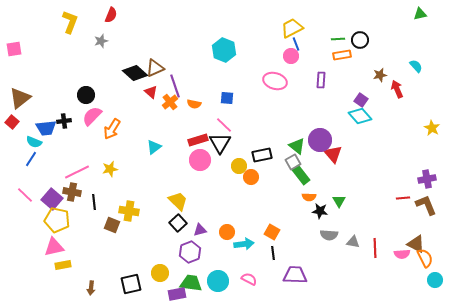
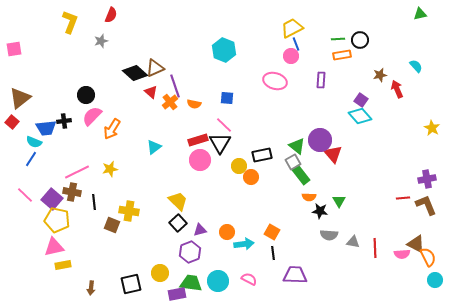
orange semicircle at (425, 258): moved 3 px right, 1 px up
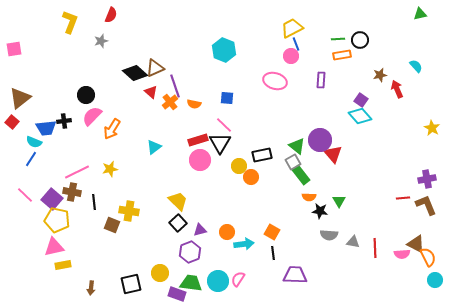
pink semicircle at (249, 279): moved 11 px left; rotated 84 degrees counterclockwise
purple rectangle at (177, 294): rotated 30 degrees clockwise
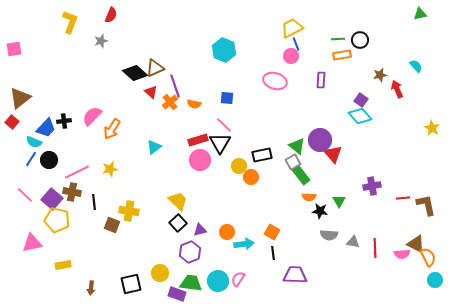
black circle at (86, 95): moved 37 px left, 65 px down
blue trapezoid at (46, 128): rotated 40 degrees counterclockwise
purple cross at (427, 179): moved 55 px left, 7 px down
brown L-shape at (426, 205): rotated 10 degrees clockwise
pink triangle at (54, 247): moved 22 px left, 4 px up
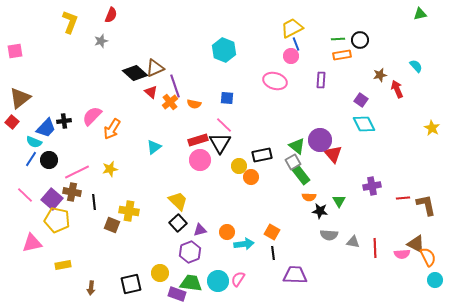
pink square at (14, 49): moved 1 px right, 2 px down
cyan diamond at (360, 116): moved 4 px right, 8 px down; rotated 15 degrees clockwise
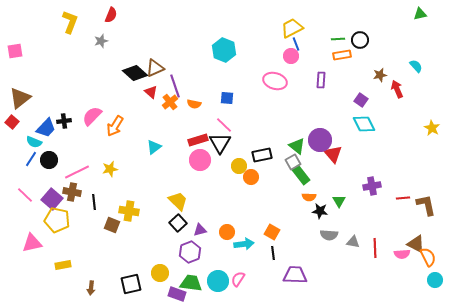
orange arrow at (112, 129): moved 3 px right, 3 px up
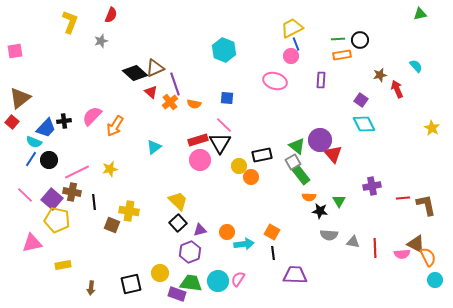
purple line at (175, 86): moved 2 px up
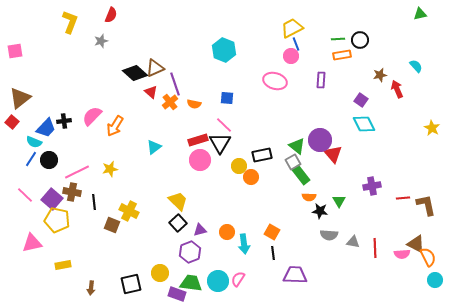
yellow cross at (129, 211): rotated 18 degrees clockwise
cyan arrow at (244, 244): rotated 90 degrees clockwise
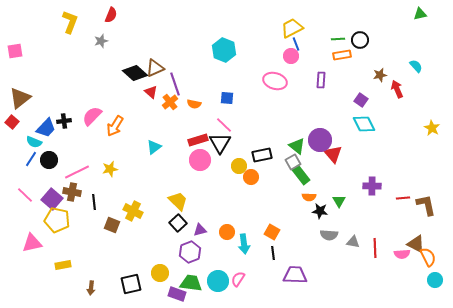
purple cross at (372, 186): rotated 12 degrees clockwise
yellow cross at (129, 211): moved 4 px right
